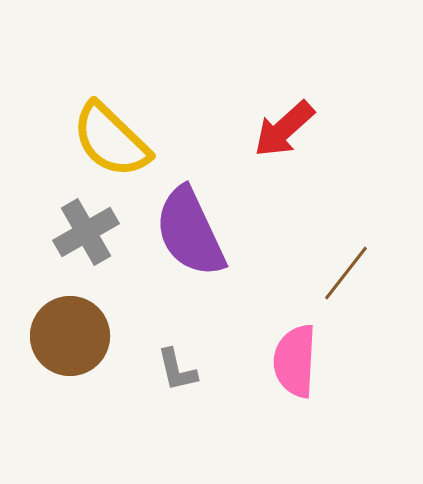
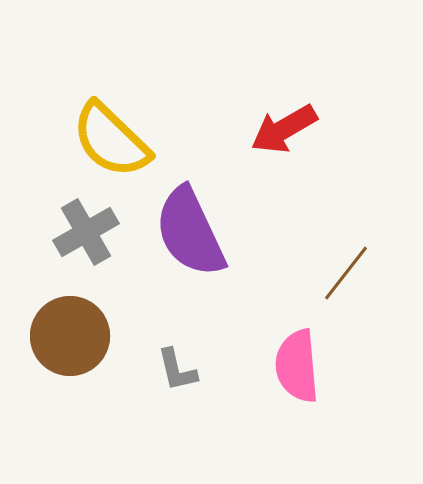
red arrow: rotated 12 degrees clockwise
pink semicircle: moved 2 px right, 5 px down; rotated 8 degrees counterclockwise
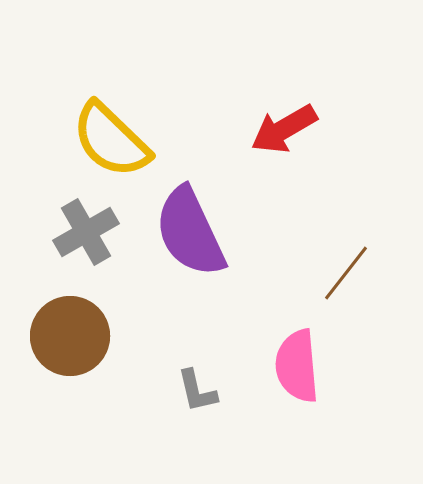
gray L-shape: moved 20 px right, 21 px down
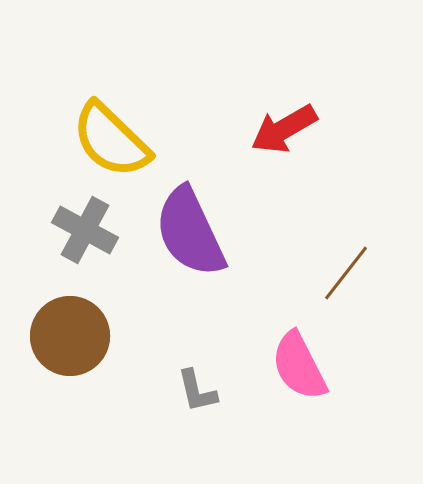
gray cross: moved 1 px left, 2 px up; rotated 32 degrees counterclockwise
pink semicircle: moved 2 px right; rotated 22 degrees counterclockwise
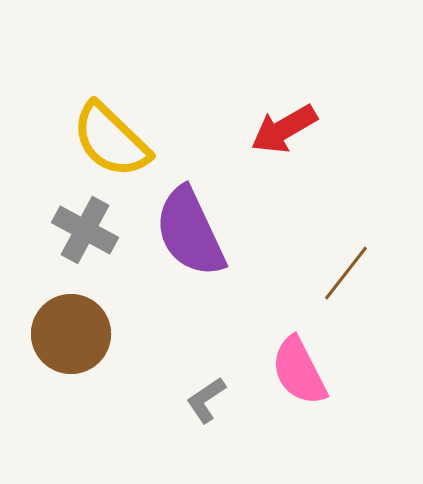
brown circle: moved 1 px right, 2 px up
pink semicircle: moved 5 px down
gray L-shape: moved 9 px right, 9 px down; rotated 69 degrees clockwise
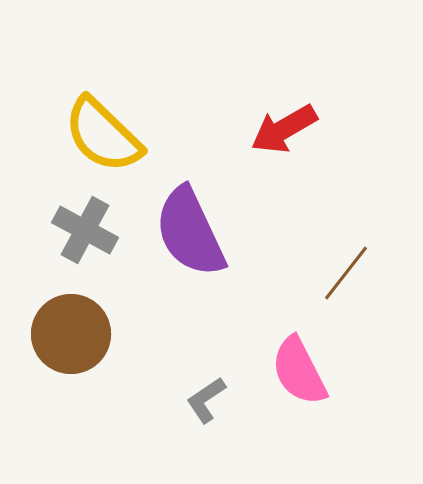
yellow semicircle: moved 8 px left, 5 px up
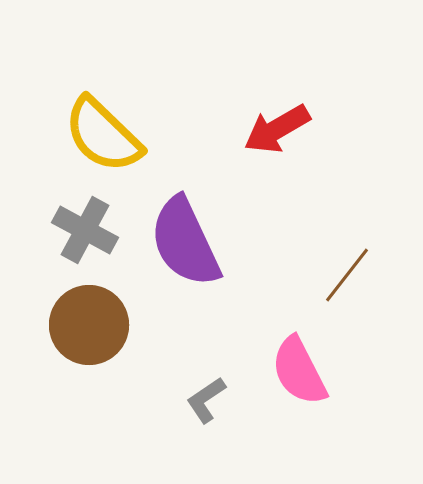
red arrow: moved 7 px left
purple semicircle: moved 5 px left, 10 px down
brown line: moved 1 px right, 2 px down
brown circle: moved 18 px right, 9 px up
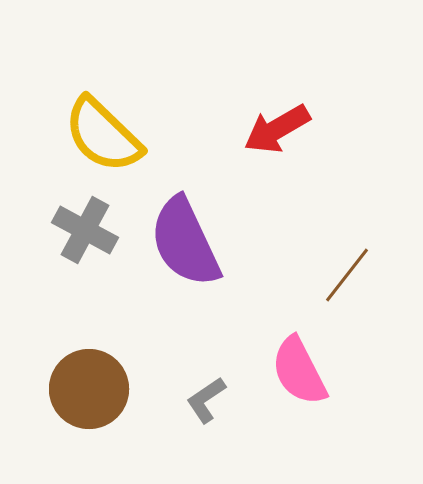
brown circle: moved 64 px down
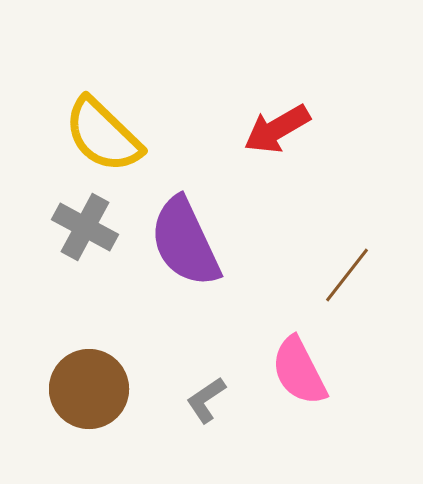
gray cross: moved 3 px up
